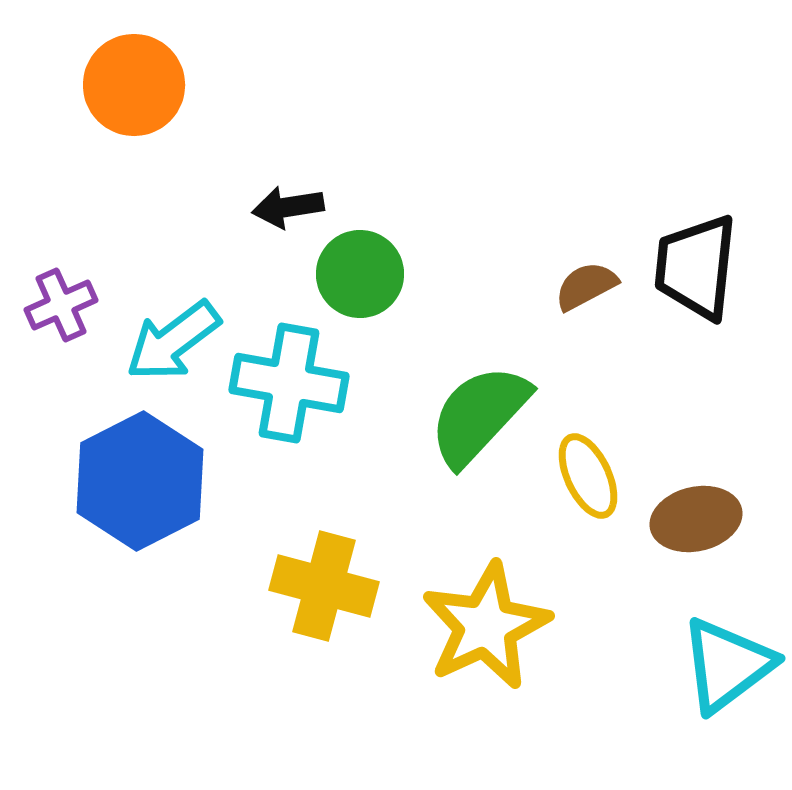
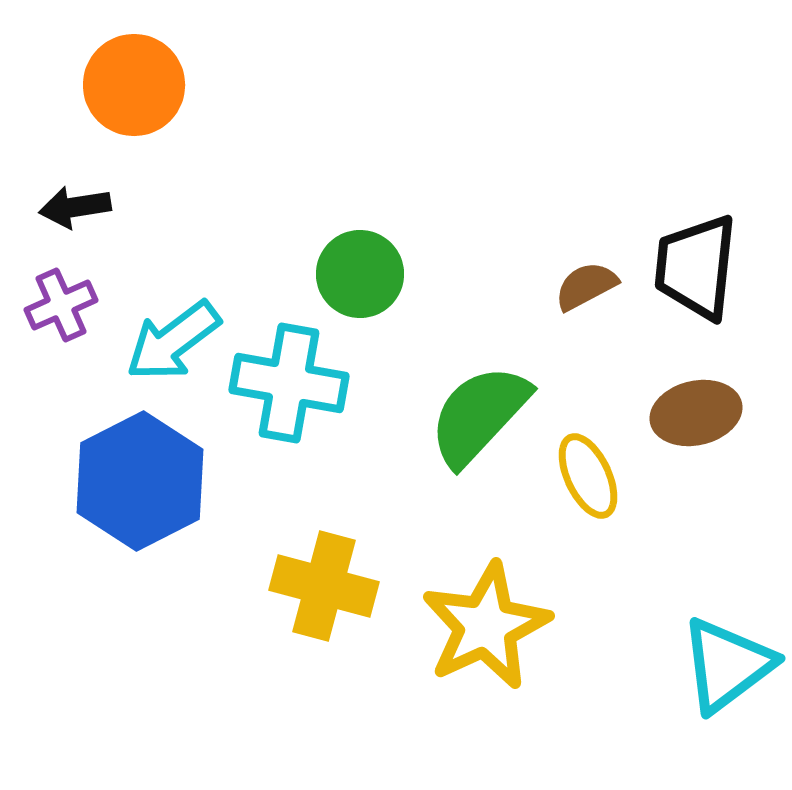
black arrow: moved 213 px left
brown ellipse: moved 106 px up
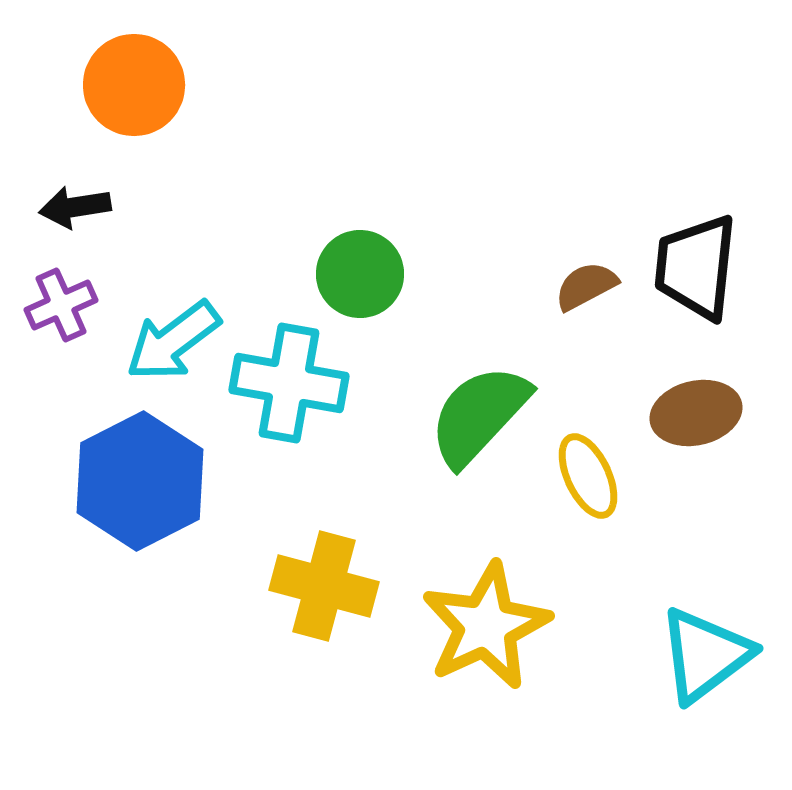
cyan triangle: moved 22 px left, 10 px up
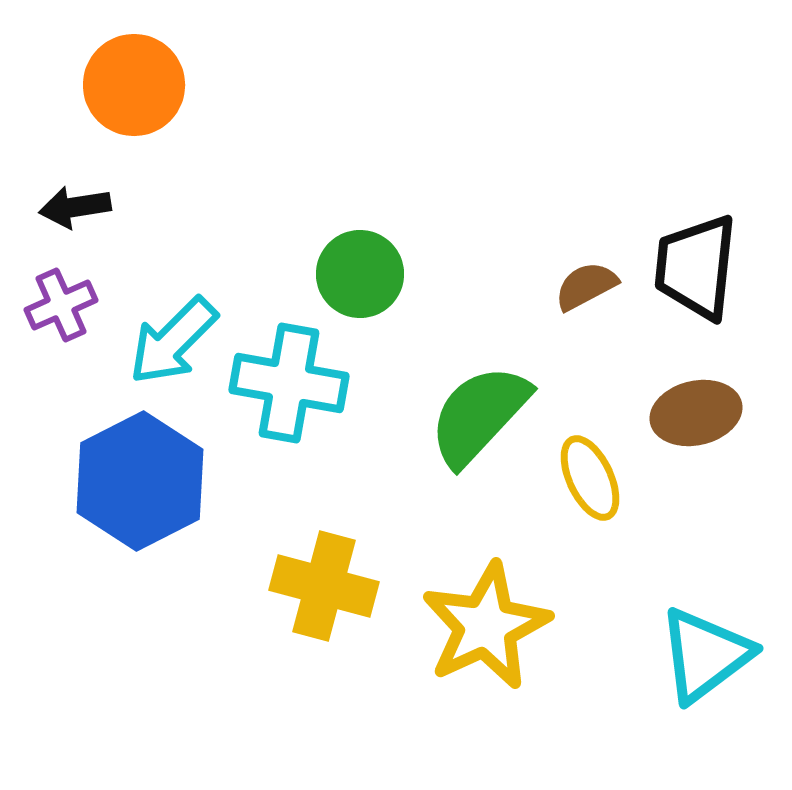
cyan arrow: rotated 8 degrees counterclockwise
yellow ellipse: moved 2 px right, 2 px down
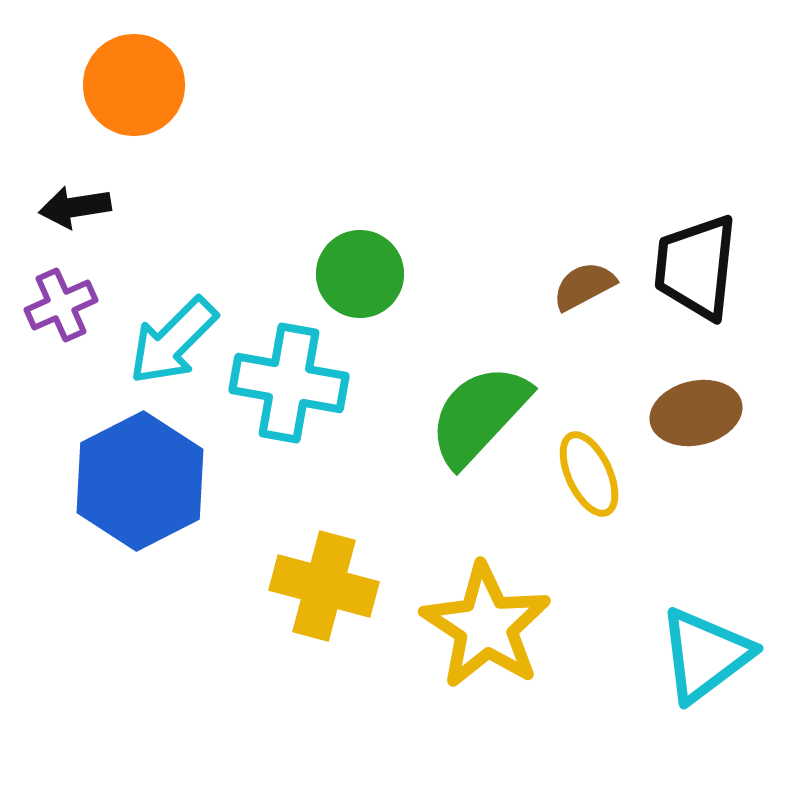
brown semicircle: moved 2 px left
yellow ellipse: moved 1 px left, 4 px up
yellow star: rotated 14 degrees counterclockwise
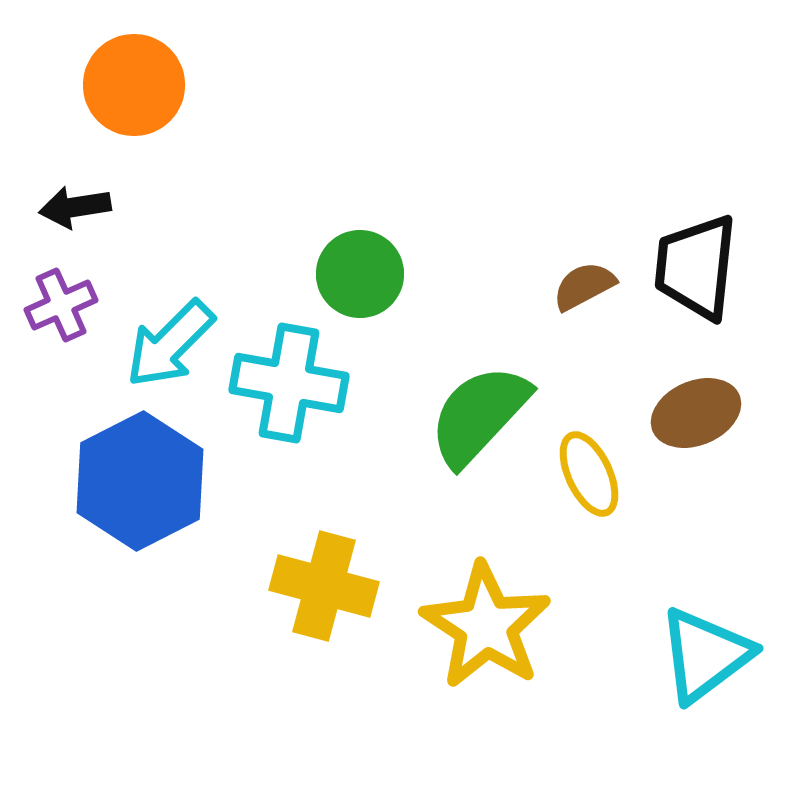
cyan arrow: moved 3 px left, 3 px down
brown ellipse: rotated 10 degrees counterclockwise
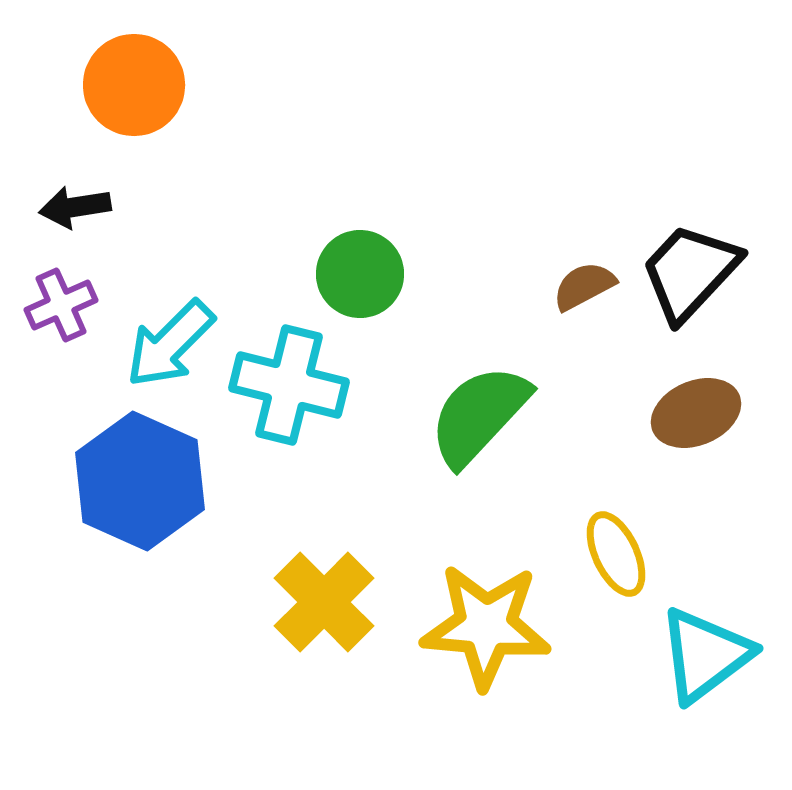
black trapezoid: moved 6 px left, 5 px down; rotated 37 degrees clockwise
cyan cross: moved 2 px down; rotated 4 degrees clockwise
yellow ellipse: moved 27 px right, 80 px down
blue hexagon: rotated 9 degrees counterclockwise
yellow cross: moved 16 px down; rotated 30 degrees clockwise
yellow star: rotated 28 degrees counterclockwise
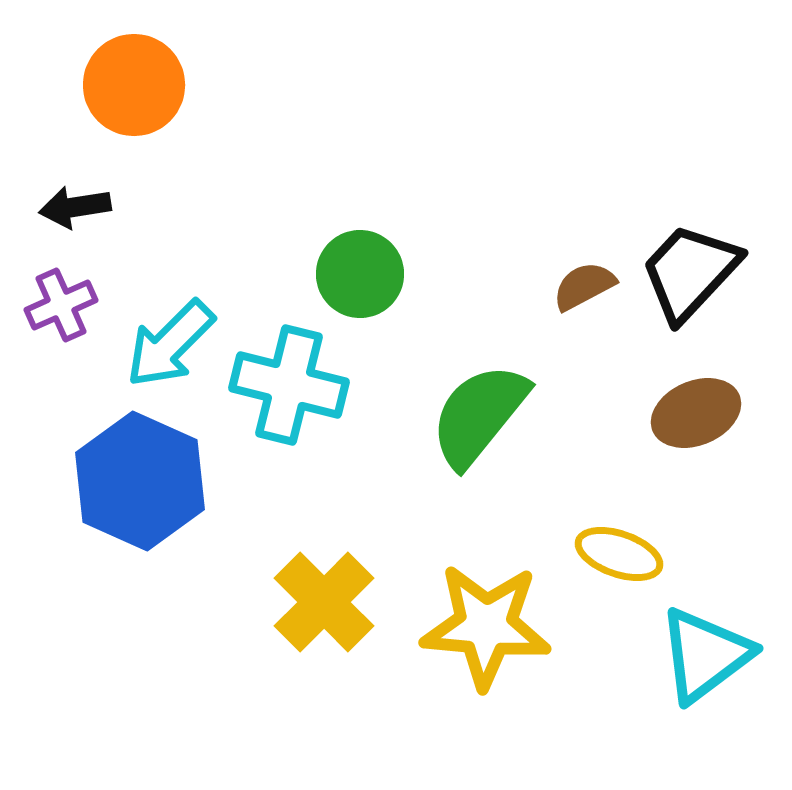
green semicircle: rotated 4 degrees counterclockwise
yellow ellipse: moved 3 px right; rotated 46 degrees counterclockwise
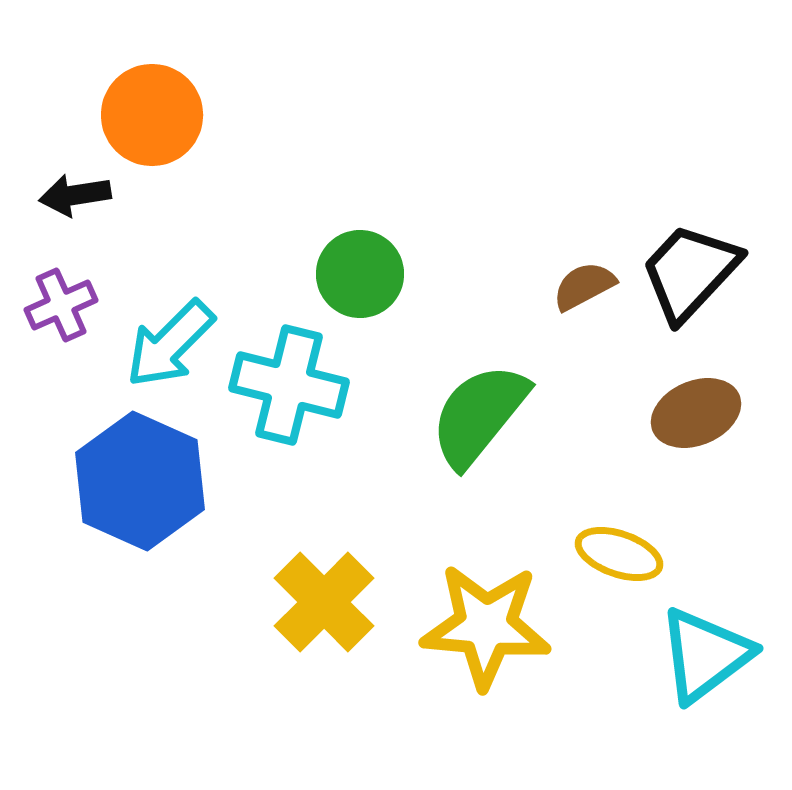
orange circle: moved 18 px right, 30 px down
black arrow: moved 12 px up
